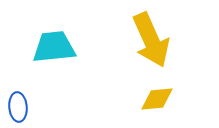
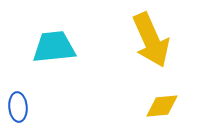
yellow diamond: moved 5 px right, 7 px down
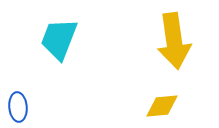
yellow arrow: moved 23 px right, 1 px down; rotated 16 degrees clockwise
cyan trapezoid: moved 5 px right, 8 px up; rotated 63 degrees counterclockwise
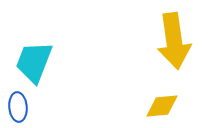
cyan trapezoid: moved 25 px left, 23 px down
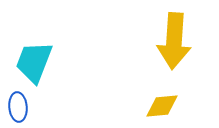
yellow arrow: rotated 12 degrees clockwise
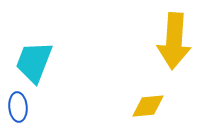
yellow diamond: moved 14 px left
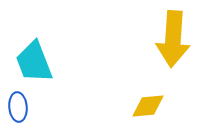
yellow arrow: moved 1 px left, 2 px up
cyan trapezoid: rotated 42 degrees counterclockwise
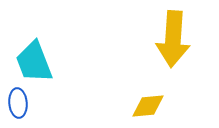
blue ellipse: moved 4 px up
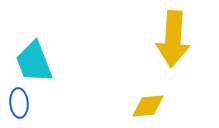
blue ellipse: moved 1 px right
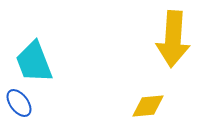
blue ellipse: rotated 32 degrees counterclockwise
